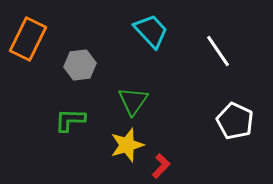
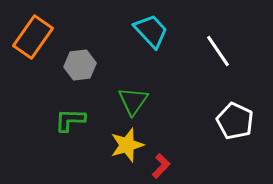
orange rectangle: moved 5 px right, 2 px up; rotated 9 degrees clockwise
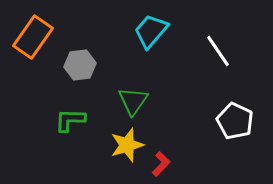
cyan trapezoid: rotated 96 degrees counterclockwise
red L-shape: moved 2 px up
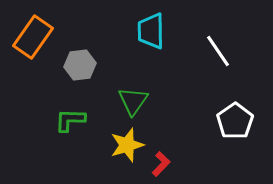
cyan trapezoid: rotated 42 degrees counterclockwise
white pentagon: rotated 12 degrees clockwise
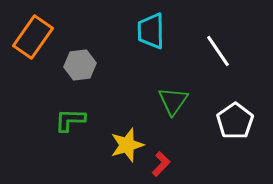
green triangle: moved 40 px right
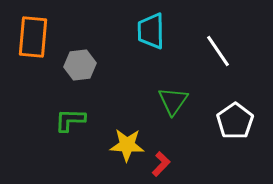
orange rectangle: rotated 30 degrees counterclockwise
yellow star: rotated 20 degrees clockwise
